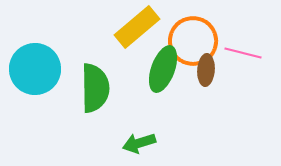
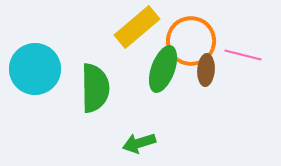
orange circle: moved 2 px left
pink line: moved 2 px down
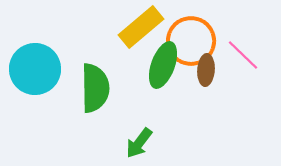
yellow rectangle: moved 4 px right
pink line: rotated 30 degrees clockwise
green ellipse: moved 4 px up
green arrow: rotated 36 degrees counterclockwise
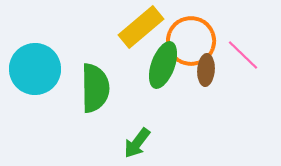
green arrow: moved 2 px left
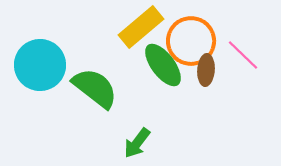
green ellipse: rotated 57 degrees counterclockwise
cyan circle: moved 5 px right, 4 px up
green semicircle: rotated 51 degrees counterclockwise
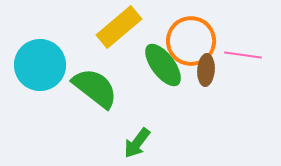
yellow rectangle: moved 22 px left
pink line: rotated 36 degrees counterclockwise
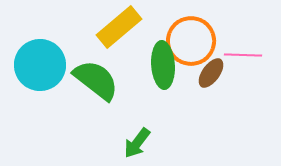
pink line: rotated 6 degrees counterclockwise
green ellipse: rotated 33 degrees clockwise
brown ellipse: moved 5 px right, 3 px down; rotated 32 degrees clockwise
green semicircle: moved 1 px right, 8 px up
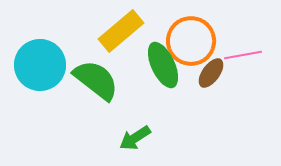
yellow rectangle: moved 2 px right, 4 px down
pink line: rotated 12 degrees counterclockwise
green ellipse: rotated 21 degrees counterclockwise
green arrow: moved 2 px left, 5 px up; rotated 20 degrees clockwise
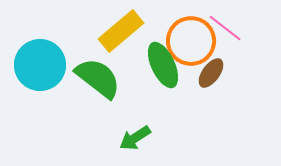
pink line: moved 18 px left, 27 px up; rotated 48 degrees clockwise
green semicircle: moved 2 px right, 2 px up
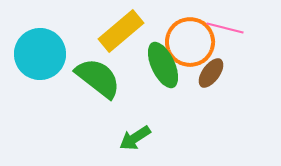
pink line: rotated 24 degrees counterclockwise
orange circle: moved 1 px left, 1 px down
cyan circle: moved 11 px up
